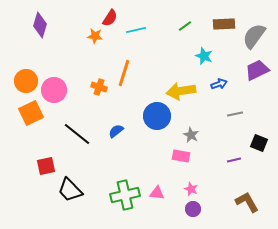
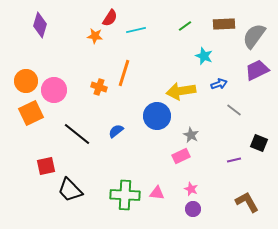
gray line: moved 1 px left, 4 px up; rotated 49 degrees clockwise
pink rectangle: rotated 36 degrees counterclockwise
green cross: rotated 16 degrees clockwise
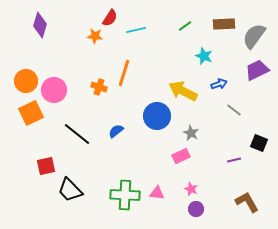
yellow arrow: moved 2 px right; rotated 36 degrees clockwise
gray star: moved 2 px up
purple circle: moved 3 px right
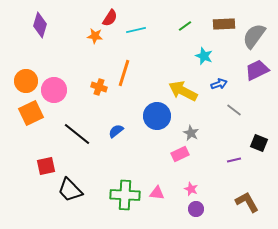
pink rectangle: moved 1 px left, 2 px up
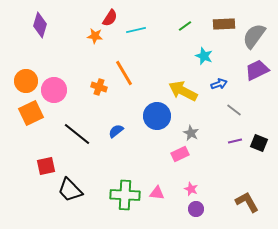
orange line: rotated 48 degrees counterclockwise
purple line: moved 1 px right, 19 px up
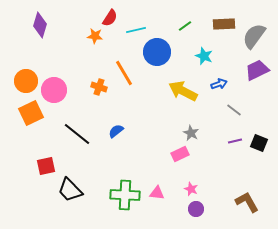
blue circle: moved 64 px up
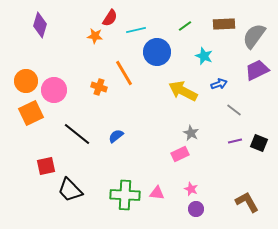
blue semicircle: moved 5 px down
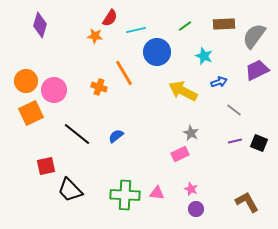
blue arrow: moved 2 px up
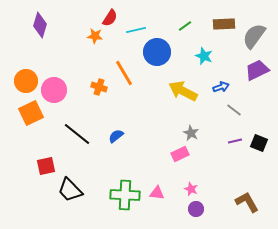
blue arrow: moved 2 px right, 5 px down
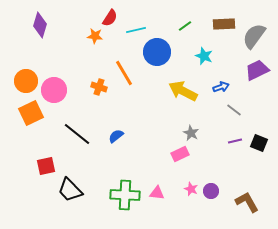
purple circle: moved 15 px right, 18 px up
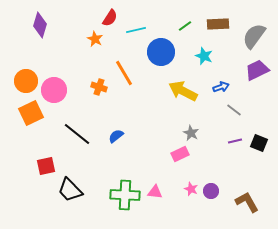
brown rectangle: moved 6 px left
orange star: moved 3 px down; rotated 21 degrees clockwise
blue circle: moved 4 px right
pink triangle: moved 2 px left, 1 px up
